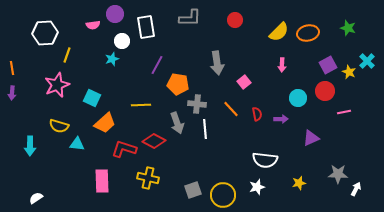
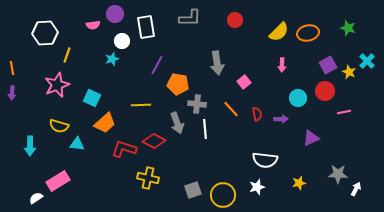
pink rectangle at (102, 181): moved 44 px left; rotated 60 degrees clockwise
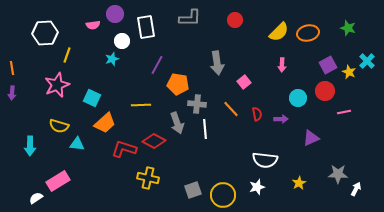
yellow star at (299, 183): rotated 16 degrees counterclockwise
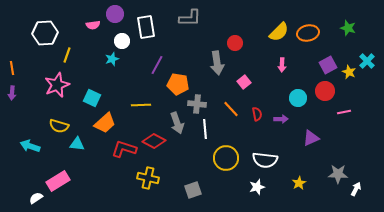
red circle at (235, 20): moved 23 px down
cyan arrow at (30, 146): rotated 108 degrees clockwise
yellow circle at (223, 195): moved 3 px right, 37 px up
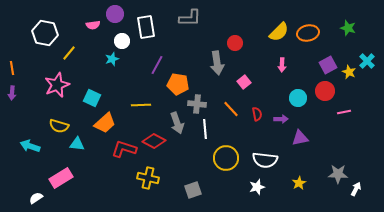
white hexagon at (45, 33): rotated 15 degrees clockwise
yellow line at (67, 55): moved 2 px right, 2 px up; rotated 21 degrees clockwise
purple triangle at (311, 138): moved 11 px left; rotated 12 degrees clockwise
pink rectangle at (58, 181): moved 3 px right, 3 px up
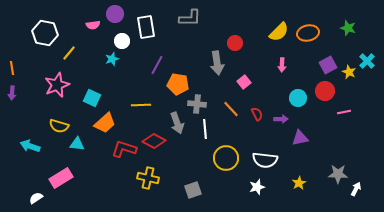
red semicircle at (257, 114): rotated 16 degrees counterclockwise
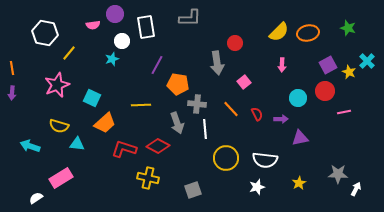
red diamond at (154, 141): moved 4 px right, 5 px down
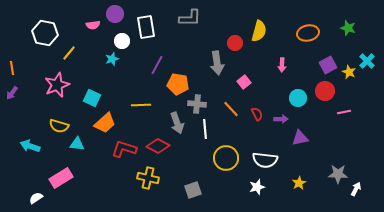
yellow semicircle at (279, 32): moved 20 px left, 1 px up; rotated 30 degrees counterclockwise
purple arrow at (12, 93): rotated 32 degrees clockwise
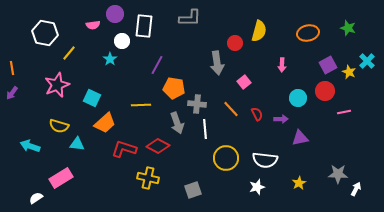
white rectangle at (146, 27): moved 2 px left, 1 px up; rotated 15 degrees clockwise
cyan star at (112, 59): moved 2 px left; rotated 16 degrees counterclockwise
orange pentagon at (178, 84): moved 4 px left, 4 px down
